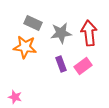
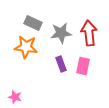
orange star: moved 1 px right
pink rectangle: rotated 42 degrees counterclockwise
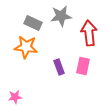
gray star: moved 17 px up
purple rectangle: moved 2 px left, 3 px down
pink star: rotated 24 degrees counterclockwise
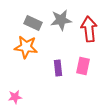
gray star: moved 4 px down
red arrow: moved 4 px up
purple rectangle: moved 1 px left, 1 px down; rotated 14 degrees clockwise
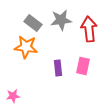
gray rectangle: rotated 12 degrees clockwise
pink star: moved 2 px left, 1 px up
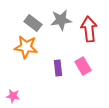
pink rectangle: rotated 42 degrees counterclockwise
pink star: rotated 16 degrees clockwise
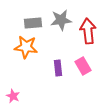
gray rectangle: rotated 42 degrees counterclockwise
red arrow: moved 1 px left, 2 px down
pink star: rotated 16 degrees clockwise
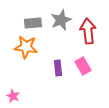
gray star: rotated 15 degrees counterclockwise
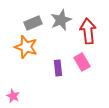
gray rectangle: rotated 18 degrees counterclockwise
orange star: rotated 10 degrees clockwise
pink rectangle: moved 1 px left, 4 px up
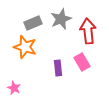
gray star: moved 1 px up
orange star: moved 1 px left
pink star: moved 1 px right, 8 px up
